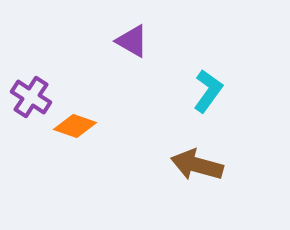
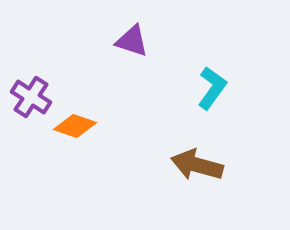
purple triangle: rotated 12 degrees counterclockwise
cyan L-shape: moved 4 px right, 3 px up
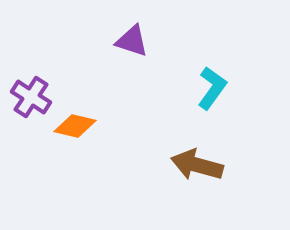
orange diamond: rotated 6 degrees counterclockwise
